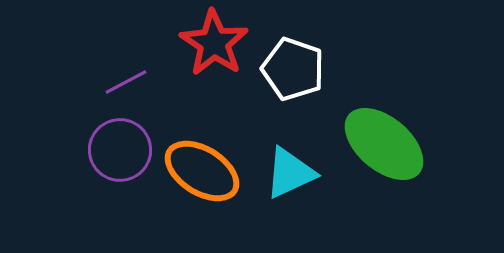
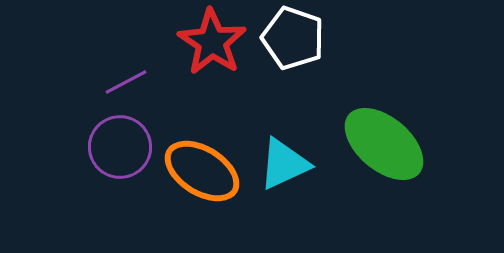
red star: moved 2 px left, 1 px up
white pentagon: moved 31 px up
purple circle: moved 3 px up
cyan triangle: moved 6 px left, 9 px up
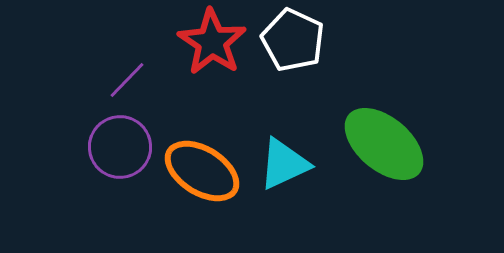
white pentagon: moved 2 px down; rotated 6 degrees clockwise
purple line: moved 1 px right, 2 px up; rotated 18 degrees counterclockwise
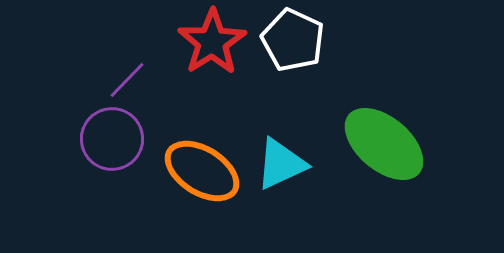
red star: rotated 6 degrees clockwise
purple circle: moved 8 px left, 8 px up
cyan triangle: moved 3 px left
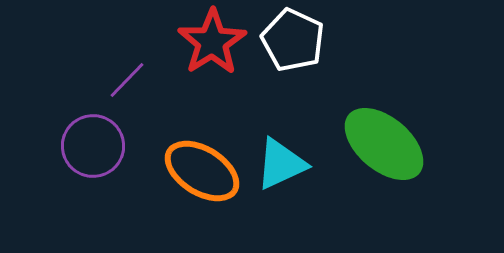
purple circle: moved 19 px left, 7 px down
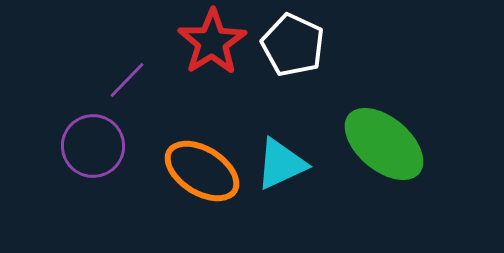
white pentagon: moved 5 px down
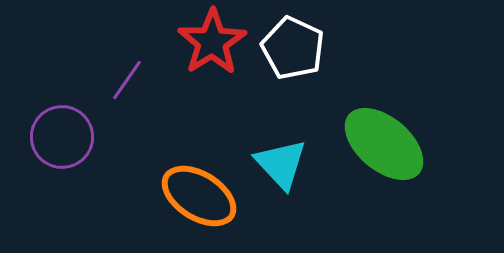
white pentagon: moved 3 px down
purple line: rotated 9 degrees counterclockwise
purple circle: moved 31 px left, 9 px up
cyan triangle: rotated 48 degrees counterclockwise
orange ellipse: moved 3 px left, 25 px down
